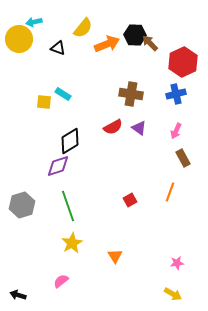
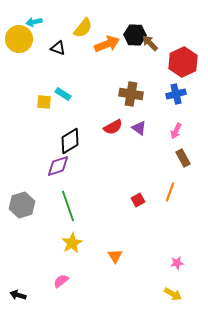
red square: moved 8 px right
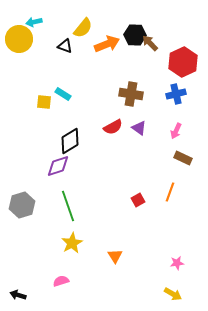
black triangle: moved 7 px right, 2 px up
brown rectangle: rotated 36 degrees counterclockwise
pink semicircle: rotated 21 degrees clockwise
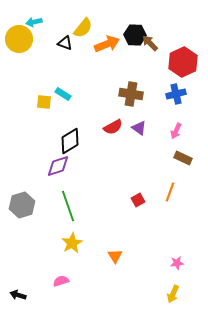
black triangle: moved 3 px up
yellow arrow: rotated 84 degrees clockwise
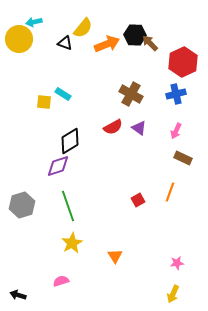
brown cross: rotated 20 degrees clockwise
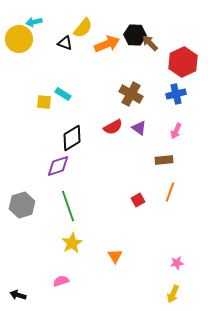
black diamond: moved 2 px right, 3 px up
brown rectangle: moved 19 px left, 2 px down; rotated 30 degrees counterclockwise
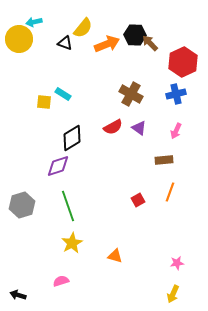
orange triangle: rotated 42 degrees counterclockwise
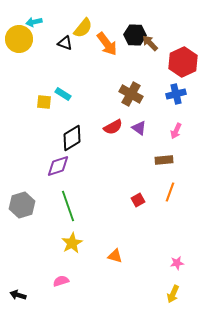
orange arrow: rotated 75 degrees clockwise
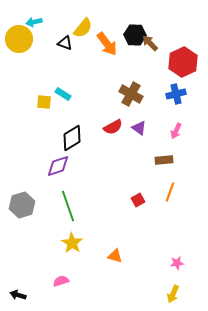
yellow star: rotated 10 degrees counterclockwise
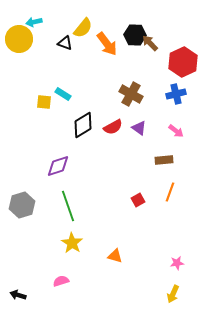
pink arrow: rotated 77 degrees counterclockwise
black diamond: moved 11 px right, 13 px up
